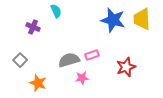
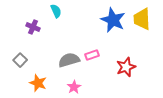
blue star: rotated 10 degrees clockwise
pink star: moved 8 px left, 9 px down; rotated 24 degrees counterclockwise
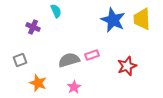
gray square: rotated 24 degrees clockwise
red star: moved 1 px right, 1 px up
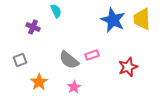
gray semicircle: rotated 125 degrees counterclockwise
red star: moved 1 px right, 1 px down
orange star: moved 1 px right, 1 px up; rotated 18 degrees clockwise
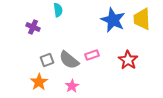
cyan semicircle: moved 2 px right, 1 px up; rotated 16 degrees clockwise
gray square: moved 27 px right
red star: moved 7 px up; rotated 18 degrees counterclockwise
pink star: moved 2 px left, 1 px up
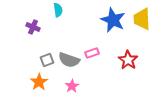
pink rectangle: moved 2 px up
gray semicircle: rotated 20 degrees counterclockwise
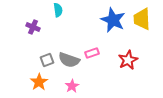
red star: rotated 12 degrees clockwise
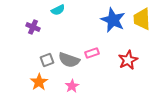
cyan semicircle: rotated 72 degrees clockwise
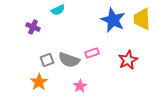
pink star: moved 8 px right
